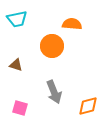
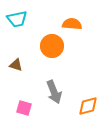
pink square: moved 4 px right
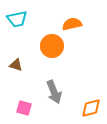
orange semicircle: rotated 18 degrees counterclockwise
orange diamond: moved 3 px right, 2 px down
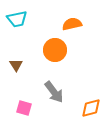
orange circle: moved 3 px right, 4 px down
brown triangle: rotated 40 degrees clockwise
gray arrow: rotated 15 degrees counterclockwise
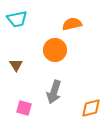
gray arrow: rotated 55 degrees clockwise
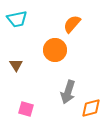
orange semicircle: rotated 36 degrees counterclockwise
gray arrow: moved 14 px right
pink square: moved 2 px right, 1 px down
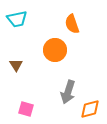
orange semicircle: rotated 60 degrees counterclockwise
orange diamond: moved 1 px left, 1 px down
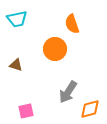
orange circle: moved 1 px up
brown triangle: rotated 40 degrees counterclockwise
gray arrow: rotated 15 degrees clockwise
pink square: moved 2 px down; rotated 28 degrees counterclockwise
